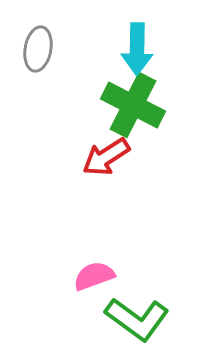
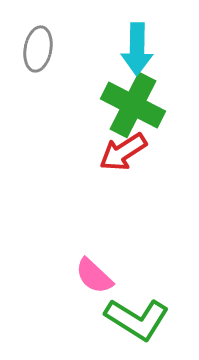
red arrow: moved 17 px right, 5 px up
pink semicircle: rotated 117 degrees counterclockwise
green L-shape: rotated 4 degrees counterclockwise
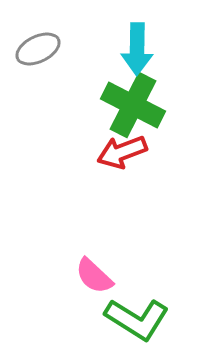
gray ellipse: rotated 54 degrees clockwise
red arrow: moved 1 px left; rotated 12 degrees clockwise
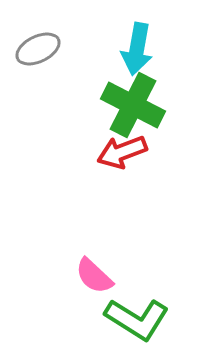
cyan arrow: rotated 9 degrees clockwise
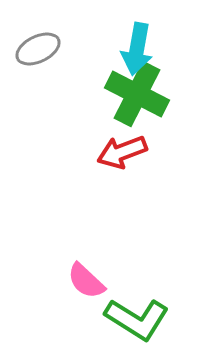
green cross: moved 4 px right, 11 px up
pink semicircle: moved 8 px left, 5 px down
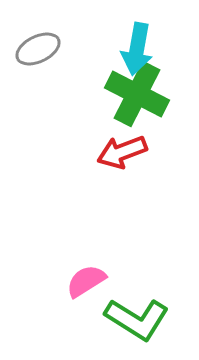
pink semicircle: rotated 105 degrees clockwise
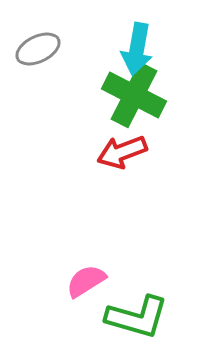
green cross: moved 3 px left, 1 px down
green L-shape: moved 2 px up; rotated 16 degrees counterclockwise
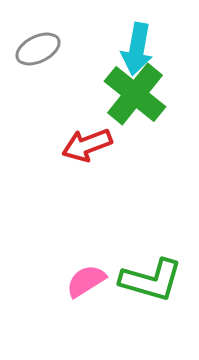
green cross: moved 1 px right, 1 px up; rotated 12 degrees clockwise
red arrow: moved 35 px left, 7 px up
green L-shape: moved 14 px right, 37 px up
